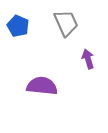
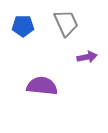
blue pentagon: moved 5 px right; rotated 25 degrees counterclockwise
purple arrow: moved 1 px left, 2 px up; rotated 96 degrees clockwise
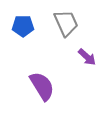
purple arrow: rotated 54 degrees clockwise
purple semicircle: rotated 52 degrees clockwise
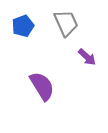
blue pentagon: rotated 20 degrees counterclockwise
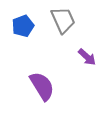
gray trapezoid: moved 3 px left, 3 px up
